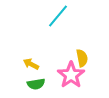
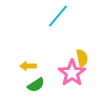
yellow arrow: moved 3 px left, 2 px down; rotated 28 degrees counterclockwise
pink star: moved 1 px right, 2 px up
green semicircle: moved 1 px down; rotated 24 degrees counterclockwise
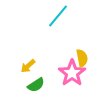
yellow arrow: rotated 42 degrees counterclockwise
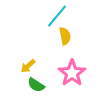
cyan line: moved 1 px left
yellow semicircle: moved 17 px left, 22 px up
green semicircle: rotated 66 degrees clockwise
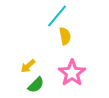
green semicircle: rotated 78 degrees counterclockwise
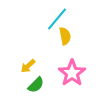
cyan line: moved 3 px down
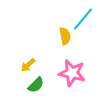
cyan line: moved 26 px right
yellow arrow: moved 1 px up
pink star: rotated 24 degrees counterclockwise
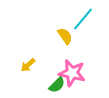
yellow semicircle: rotated 24 degrees counterclockwise
green semicircle: moved 21 px right
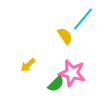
green semicircle: moved 1 px left, 1 px up
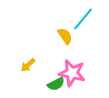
green semicircle: rotated 18 degrees clockwise
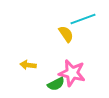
cyan line: rotated 30 degrees clockwise
yellow semicircle: moved 1 px right, 2 px up
yellow arrow: rotated 49 degrees clockwise
